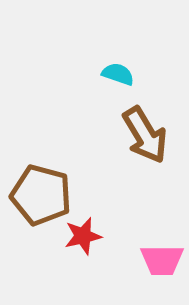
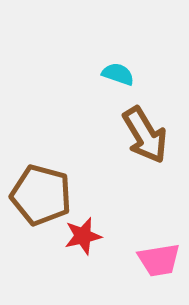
pink trapezoid: moved 3 px left; rotated 9 degrees counterclockwise
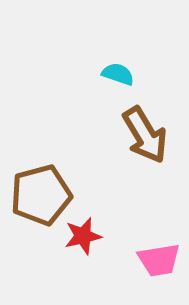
brown pentagon: rotated 30 degrees counterclockwise
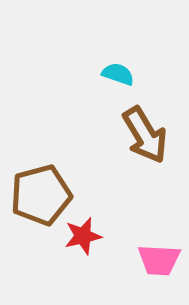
pink trapezoid: rotated 12 degrees clockwise
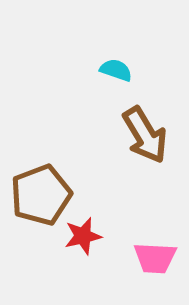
cyan semicircle: moved 2 px left, 4 px up
brown pentagon: rotated 6 degrees counterclockwise
pink trapezoid: moved 4 px left, 2 px up
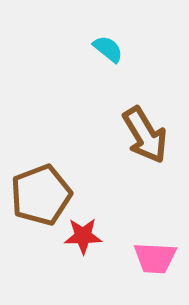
cyan semicircle: moved 8 px left, 21 px up; rotated 20 degrees clockwise
red star: rotated 12 degrees clockwise
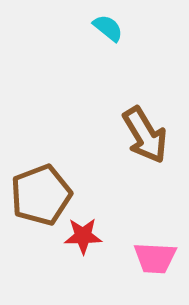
cyan semicircle: moved 21 px up
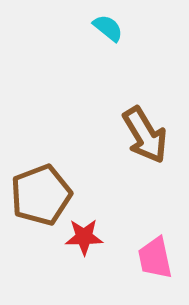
red star: moved 1 px right, 1 px down
pink trapezoid: rotated 75 degrees clockwise
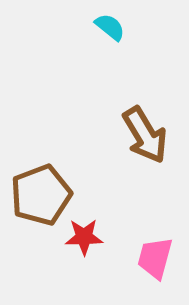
cyan semicircle: moved 2 px right, 1 px up
pink trapezoid: rotated 27 degrees clockwise
